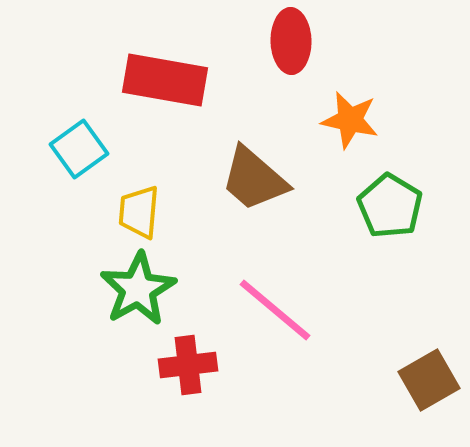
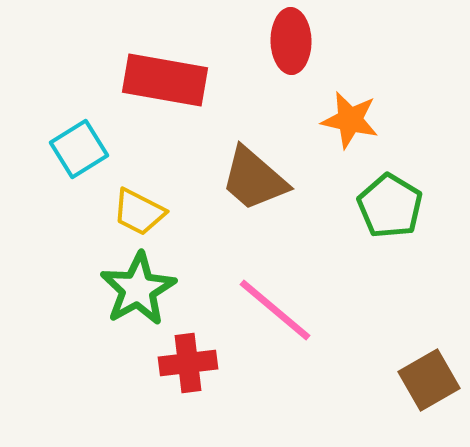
cyan square: rotated 4 degrees clockwise
yellow trapezoid: rotated 68 degrees counterclockwise
red cross: moved 2 px up
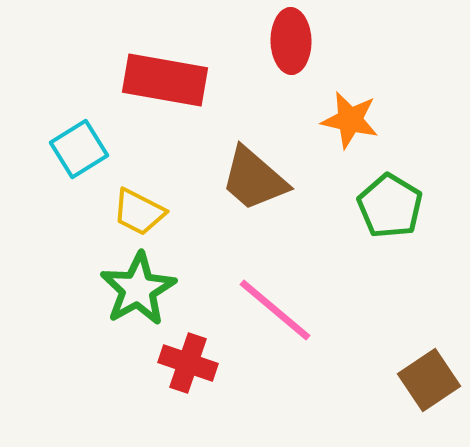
red cross: rotated 26 degrees clockwise
brown square: rotated 4 degrees counterclockwise
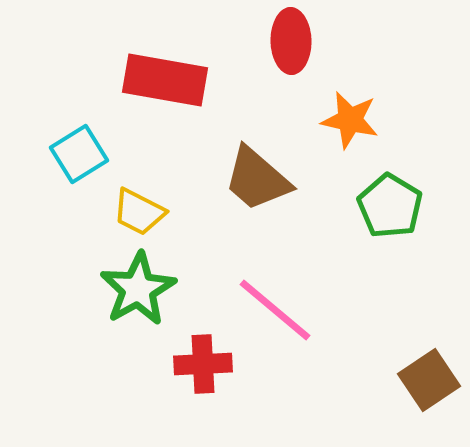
cyan square: moved 5 px down
brown trapezoid: moved 3 px right
red cross: moved 15 px right, 1 px down; rotated 22 degrees counterclockwise
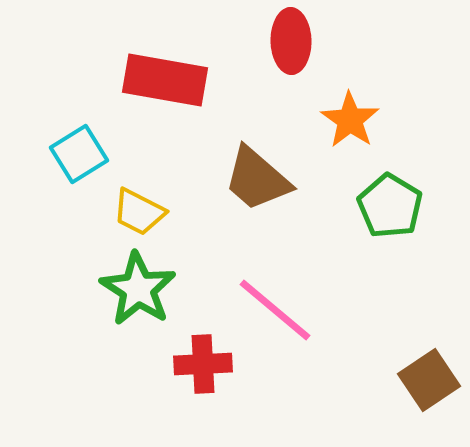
orange star: rotated 22 degrees clockwise
green star: rotated 10 degrees counterclockwise
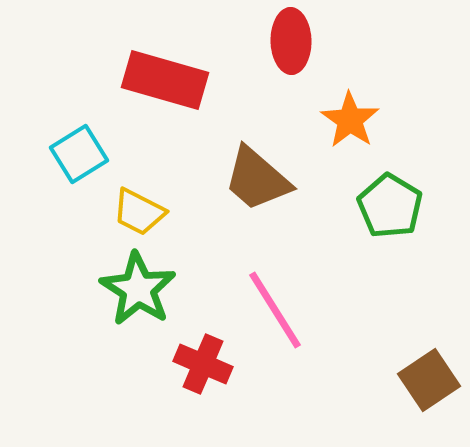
red rectangle: rotated 6 degrees clockwise
pink line: rotated 18 degrees clockwise
red cross: rotated 26 degrees clockwise
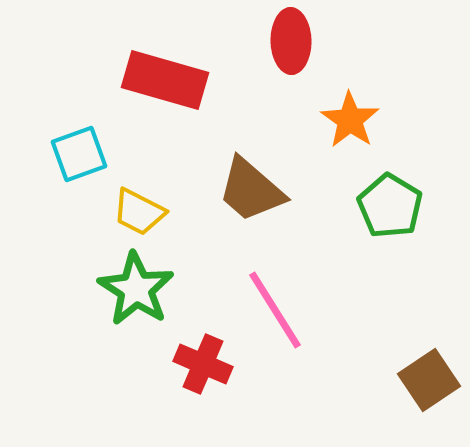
cyan square: rotated 12 degrees clockwise
brown trapezoid: moved 6 px left, 11 px down
green star: moved 2 px left
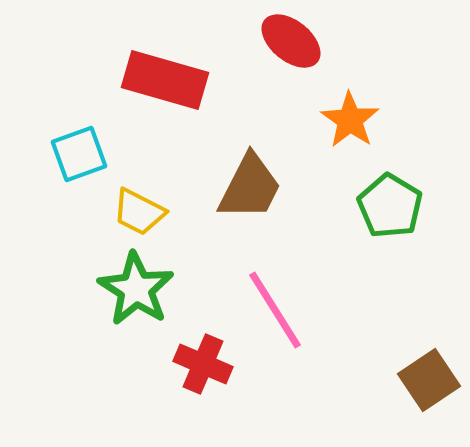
red ellipse: rotated 50 degrees counterclockwise
brown trapezoid: moved 1 px left, 3 px up; rotated 104 degrees counterclockwise
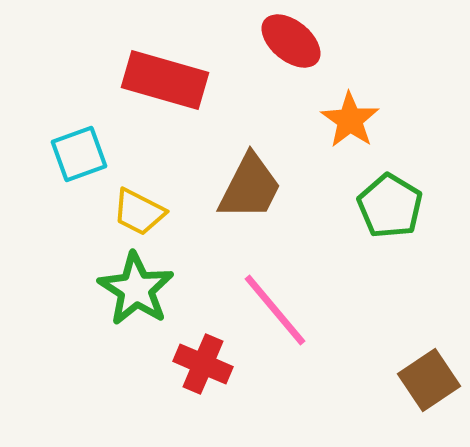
pink line: rotated 8 degrees counterclockwise
